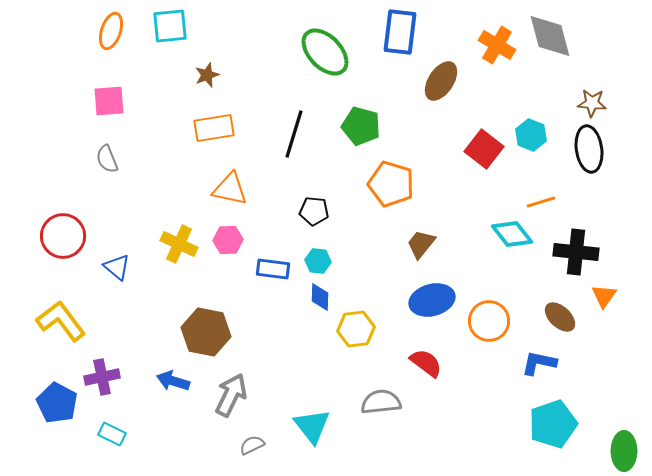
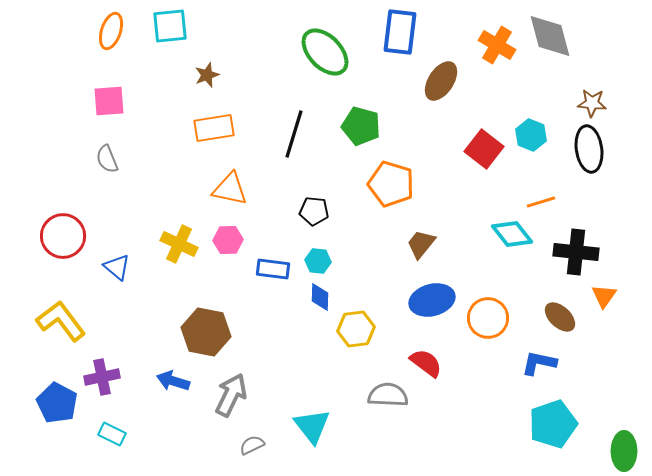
orange circle at (489, 321): moved 1 px left, 3 px up
gray semicircle at (381, 402): moved 7 px right, 7 px up; rotated 9 degrees clockwise
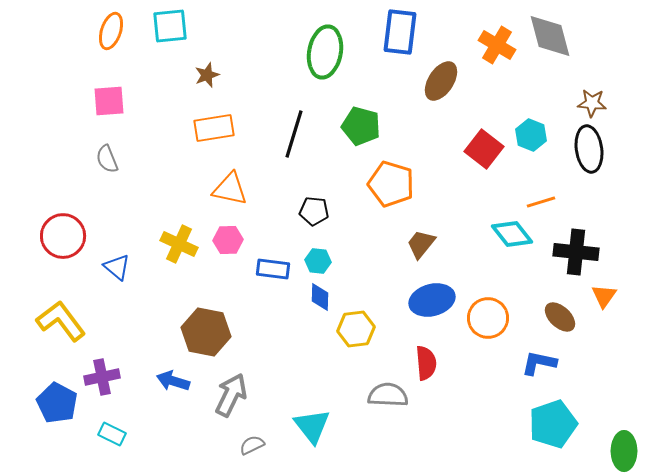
green ellipse at (325, 52): rotated 54 degrees clockwise
red semicircle at (426, 363): rotated 48 degrees clockwise
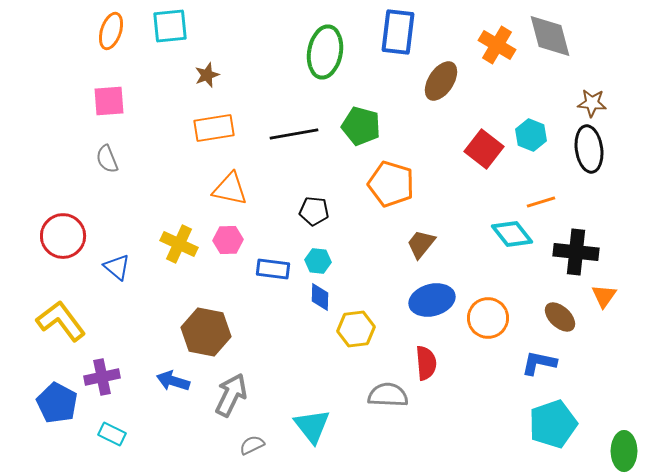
blue rectangle at (400, 32): moved 2 px left
black line at (294, 134): rotated 63 degrees clockwise
